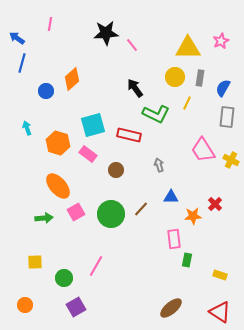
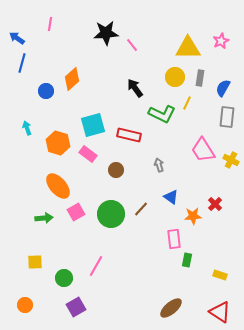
green L-shape at (156, 114): moved 6 px right
blue triangle at (171, 197): rotated 35 degrees clockwise
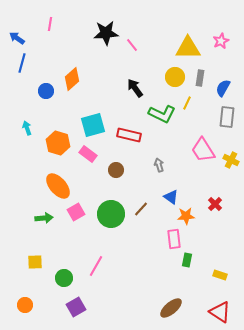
orange star at (193, 216): moved 7 px left
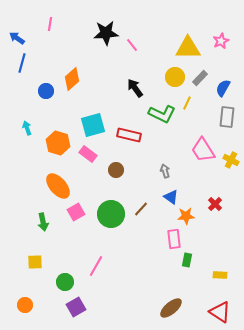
gray rectangle at (200, 78): rotated 35 degrees clockwise
gray arrow at (159, 165): moved 6 px right, 6 px down
green arrow at (44, 218): moved 1 px left, 4 px down; rotated 84 degrees clockwise
yellow rectangle at (220, 275): rotated 16 degrees counterclockwise
green circle at (64, 278): moved 1 px right, 4 px down
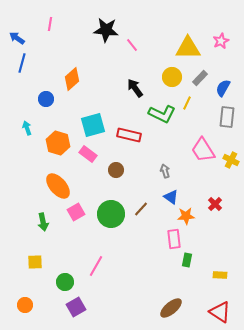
black star at (106, 33): moved 3 px up; rotated 10 degrees clockwise
yellow circle at (175, 77): moved 3 px left
blue circle at (46, 91): moved 8 px down
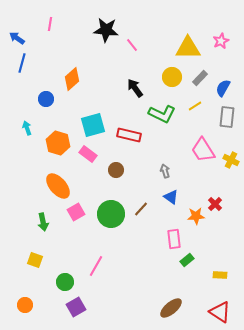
yellow line at (187, 103): moved 8 px right, 3 px down; rotated 32 degrees clockwise
orange star at (186, 216): moved 10 px right
green rectangle at (187, 260): rotated 40 degrees clockwise
yellow square at (35, 262): moved 2 px up; rotated 21 degrees clockwise
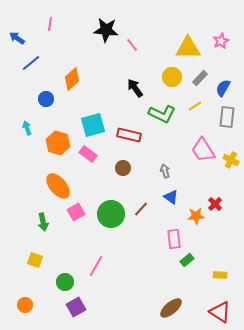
blue line at (22, 63): moved 9 px right; rotated 36 degrees clockwise
brown circle at (116, 170): moved 7 px right, 2 px up
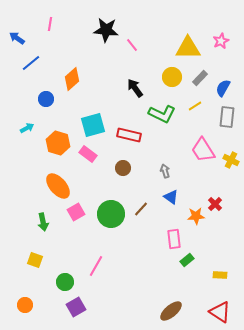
cyan arrow at (27, 128): rotated 80 degrees clockwise
brown ellipse at (171, 308): moved 3 px down
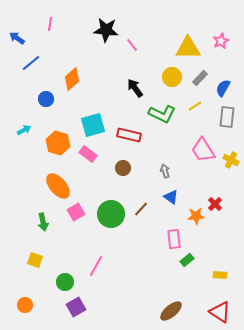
cyan arrow at (27, 128): moved 3 px left, 2 px down
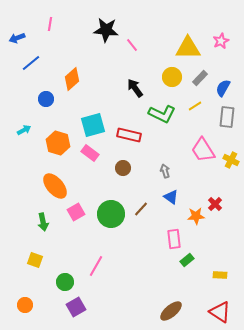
blue arrow at (17, 38): rotated 56 degrees counterclockwise
pink rectangle at (88, 154): moved 2 px right, 1 px up
orange ellipse at (58, 186): moved 3 px left
